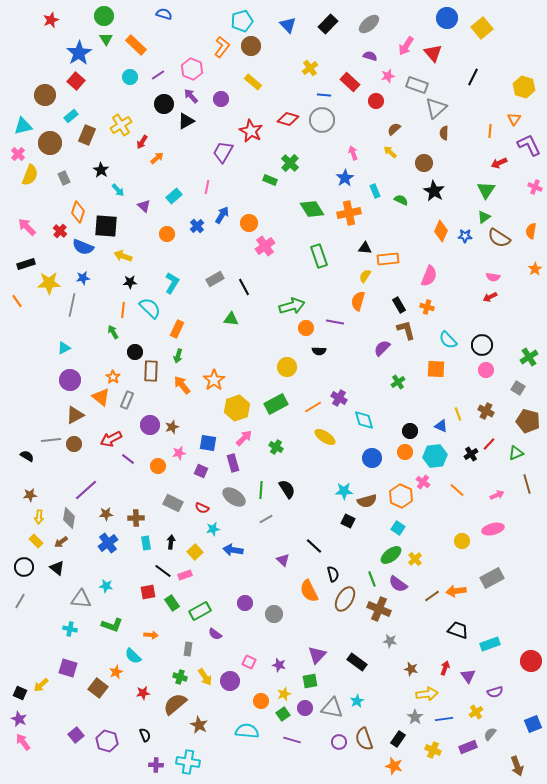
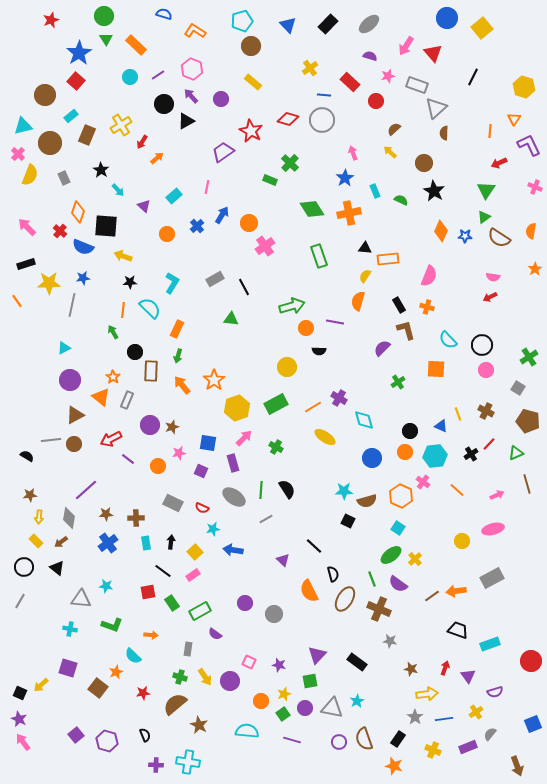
orange L-shape at (222, 47): moved 27 px left, 16 px up; rotated 95 degrees counterclockwise
purple trapezoid at (223, 152): rotated 25 degrees clockwise
pink rectangle at (185, 575): moved 8 px right; rotated 16 degrees counterclockwise
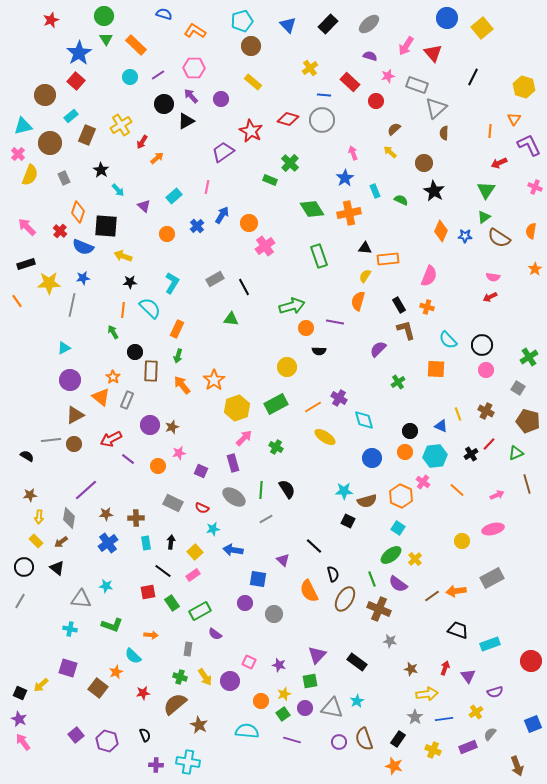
pink hexagon at (192, 69): moved 2 px right, 1 px up; rotated 20 degrees counterclockwise
purple semicircle at (382, 348): moved 4 px left, 1 px down
blue square at (208, 443): moved 50 px right, 136 px down
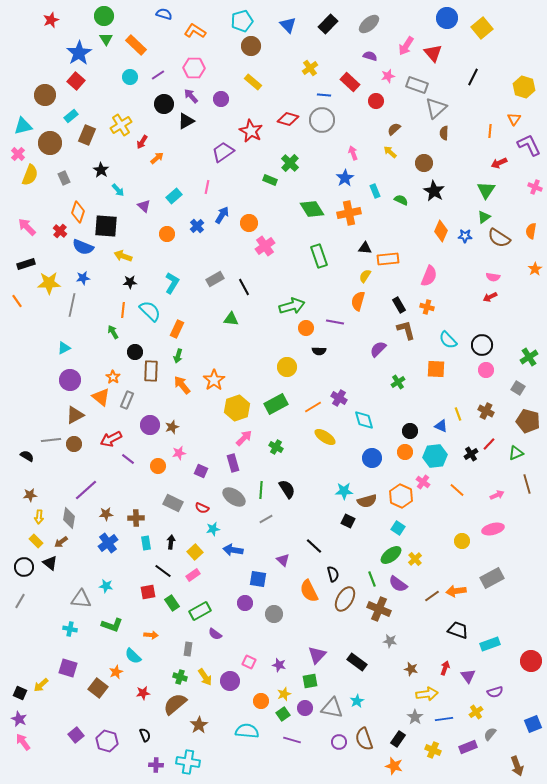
cyan semicircle at (150, 308): moved 3 px down
black triangle at (57, 568): moved 7 px left, 5 px up
brown star at (199, 725): rotated 12 degrees clockwise
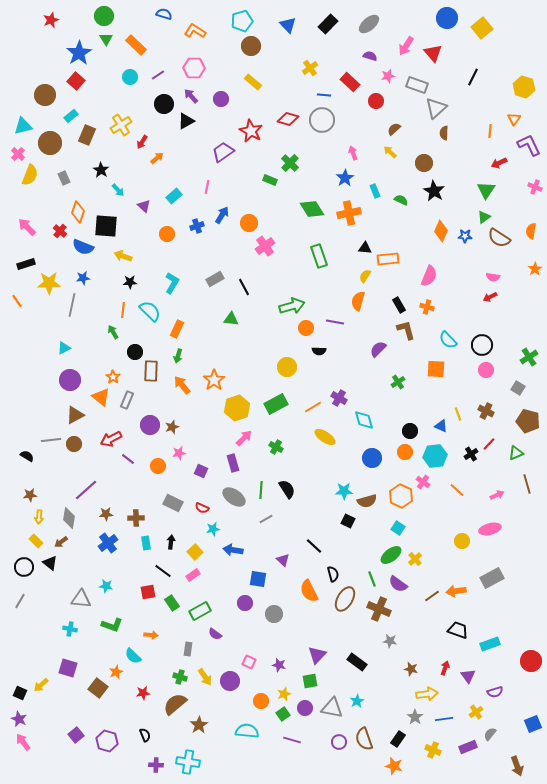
blue cross at (197, 226): rotated 24 degrees clockwise
pink ellipse at (493, 529): moved 3 px left
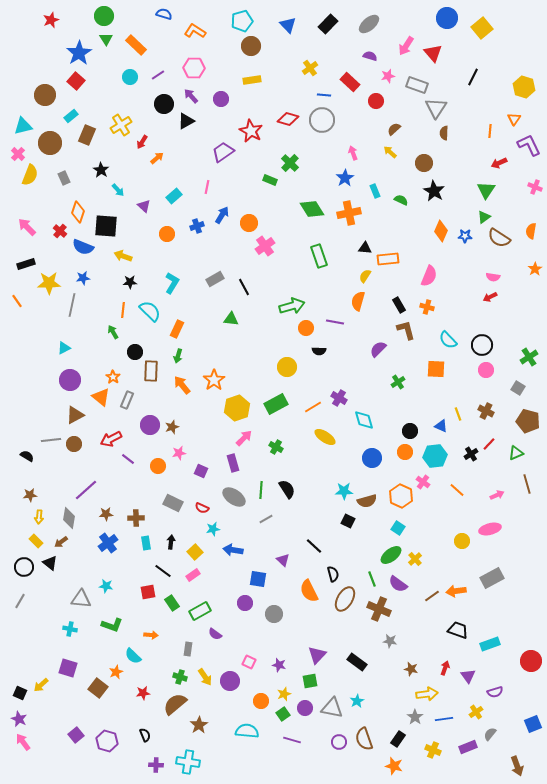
yellow rectangle at (253, 82): moved 1 px left, 2 px up; rotated 48 degrees counterclockwise
gray triangle at (436, 108): rotated 15 degrees counterclockwise
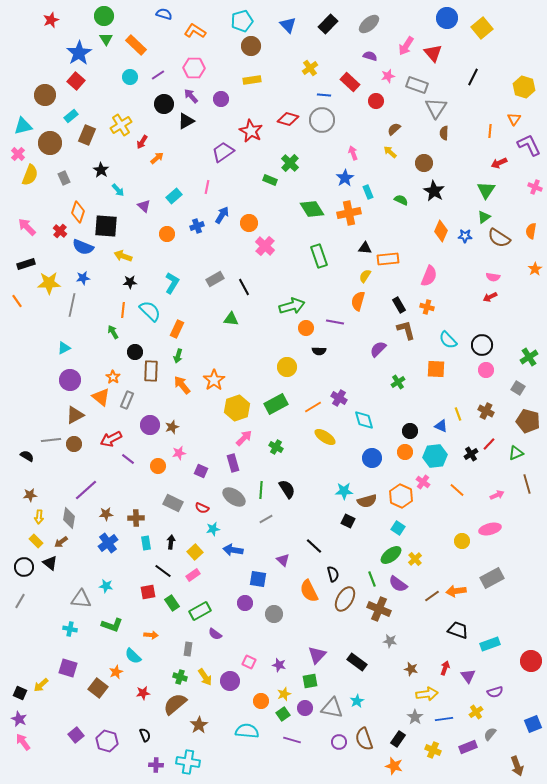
cyan rectangle at (375, 191): moved 7 px left, 1 px down
pink cross at (265, 246): rotated 12 degrees counterclockwise
